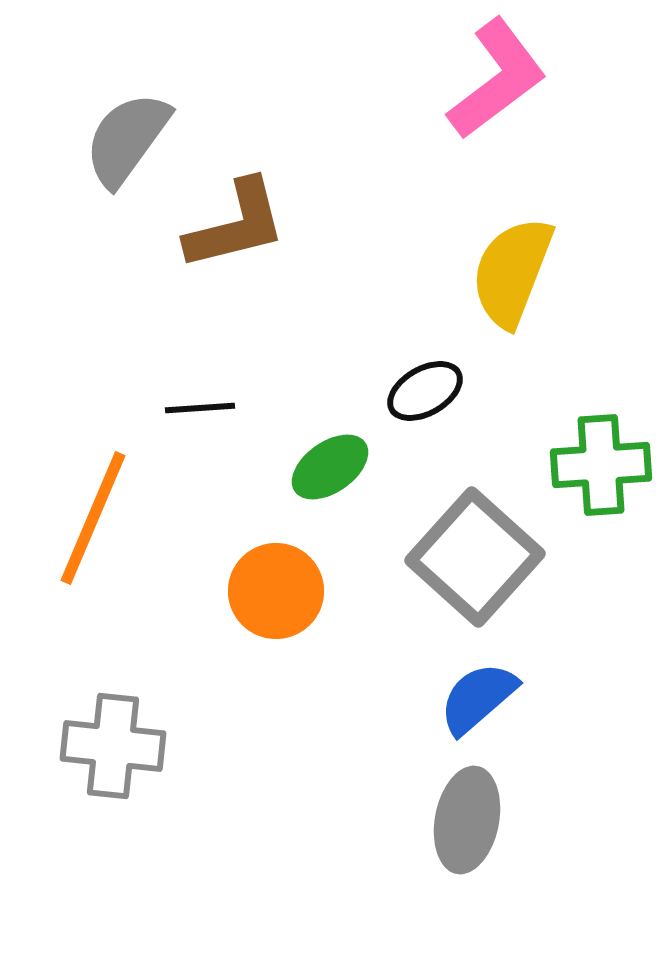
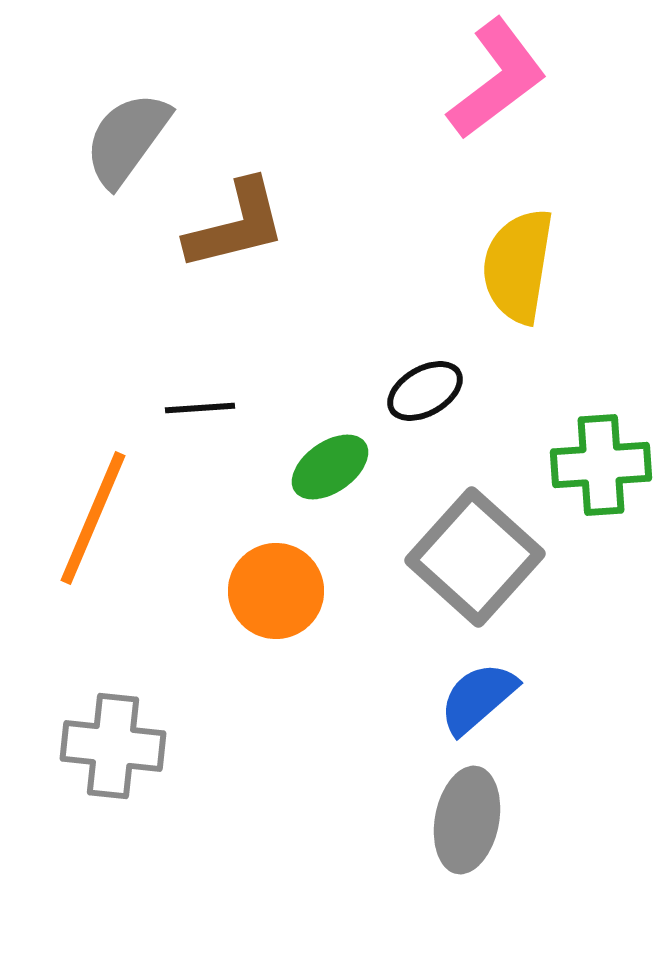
yellow semicircle: moved 6 px right, 6 px up; rotated 12 degrees counterclockwise
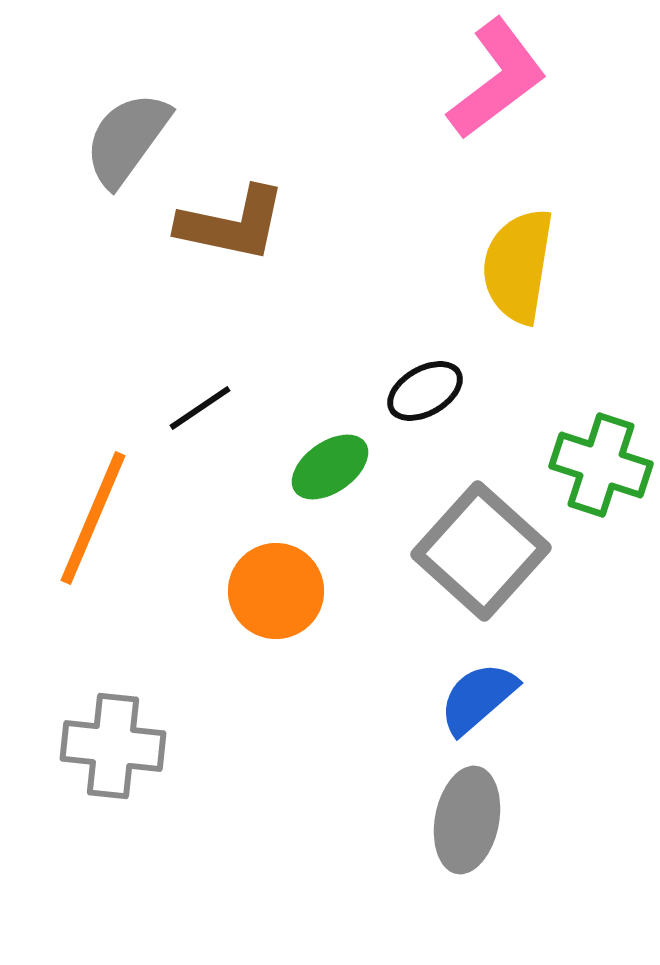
brown L-shape: moved 4 px left, 1 px up; rotated 26 degrees clockwise
black line: rotated 30 degrees counterclockwise
green cross: rotated 22 degrees clockwise
gray square: moved 6 px right, 6 px up
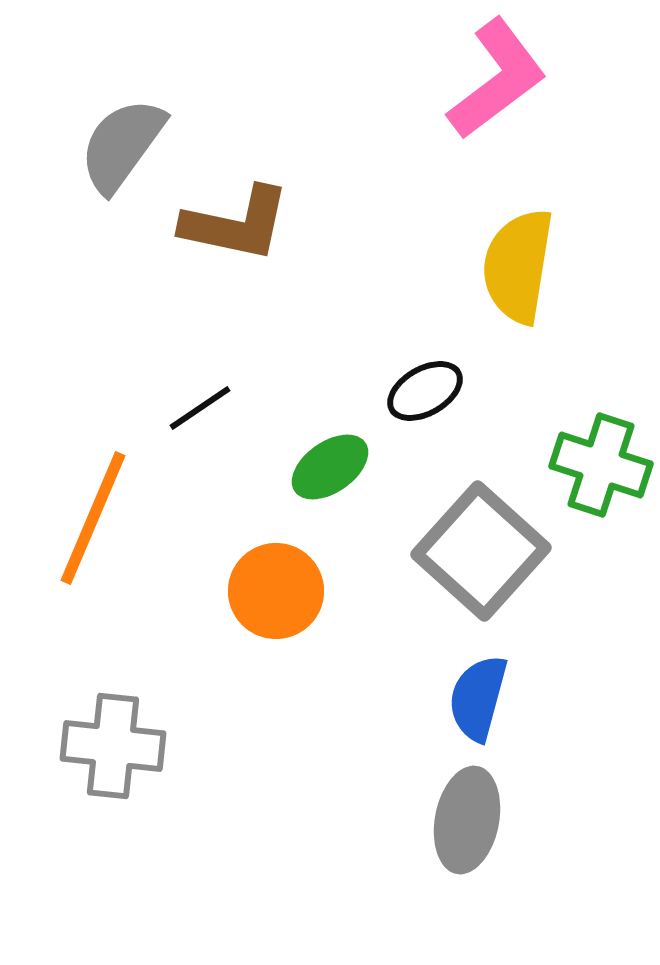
gray semicircle: moved 5 px left, 6 px down
brown L-shape: moved 4 px right
blue semicircle: rotated 34 degrees counterclockwise
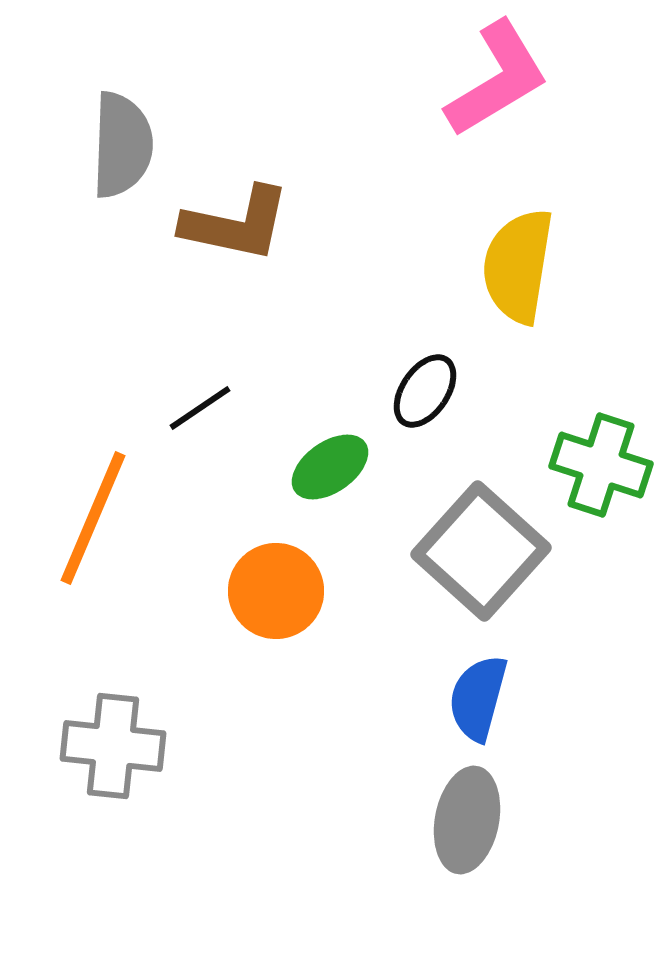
pink L-shape: rotated 6 degrees clockwise
gray semicircle: rotated 146 degrees clockwise
black ellipse: rotated 26 degrees counterclockwise
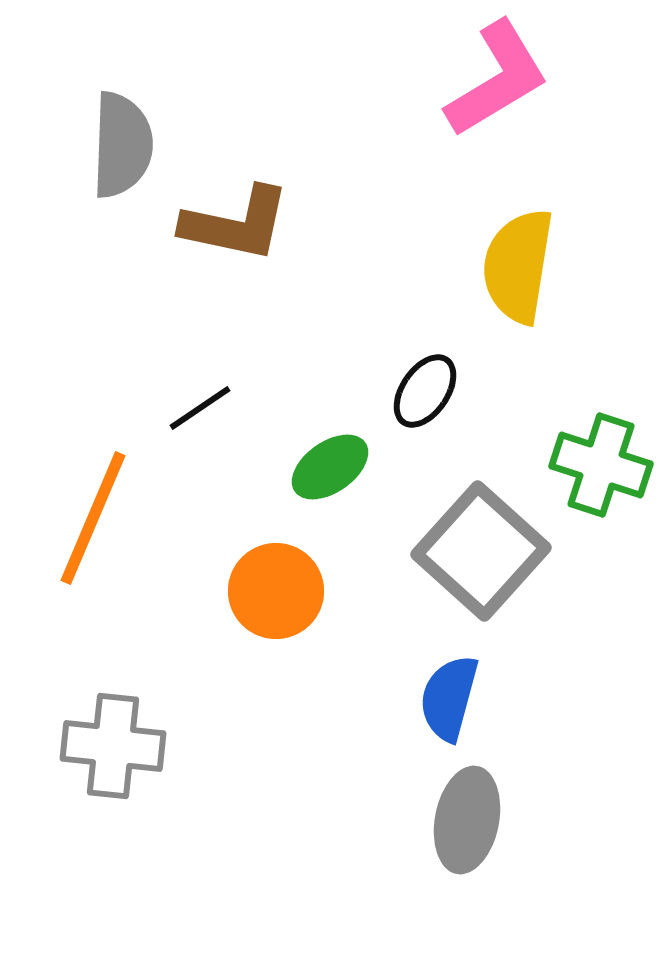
blue semicircle: moved 29 px left
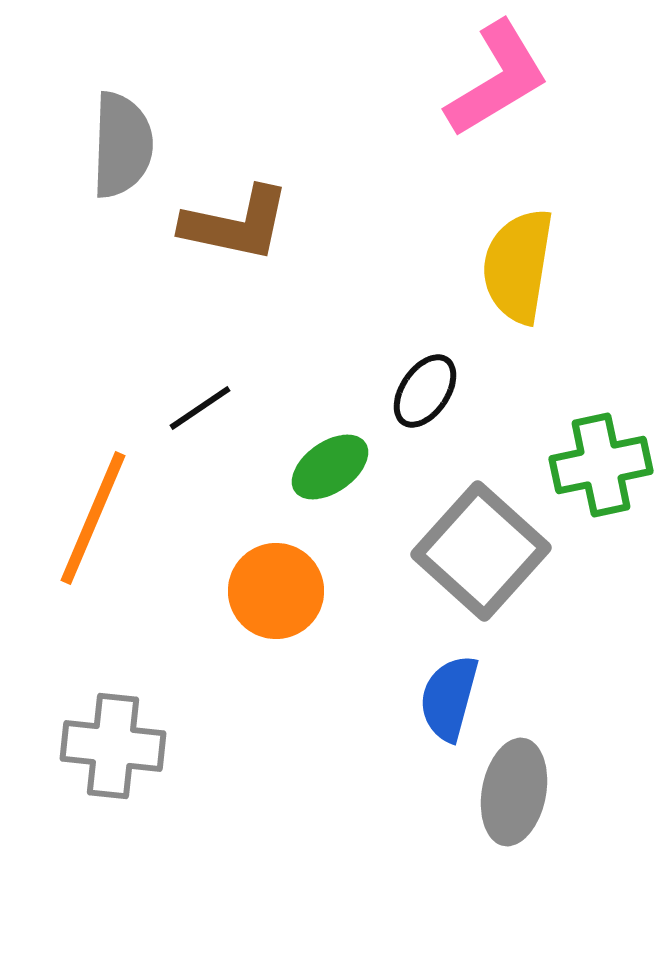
green cross: rotated 30 degrees counterclockwise
gray ellipse: moved 47 px right, 28 px up
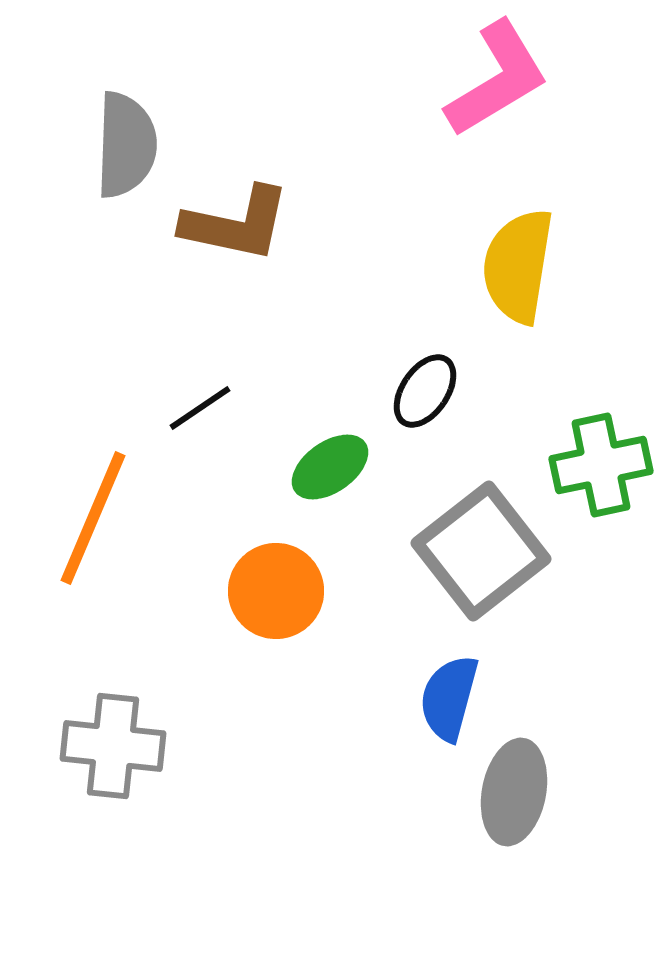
gray semicircle: moved 4 px right
gray square: rotated 10 degrees clockwise
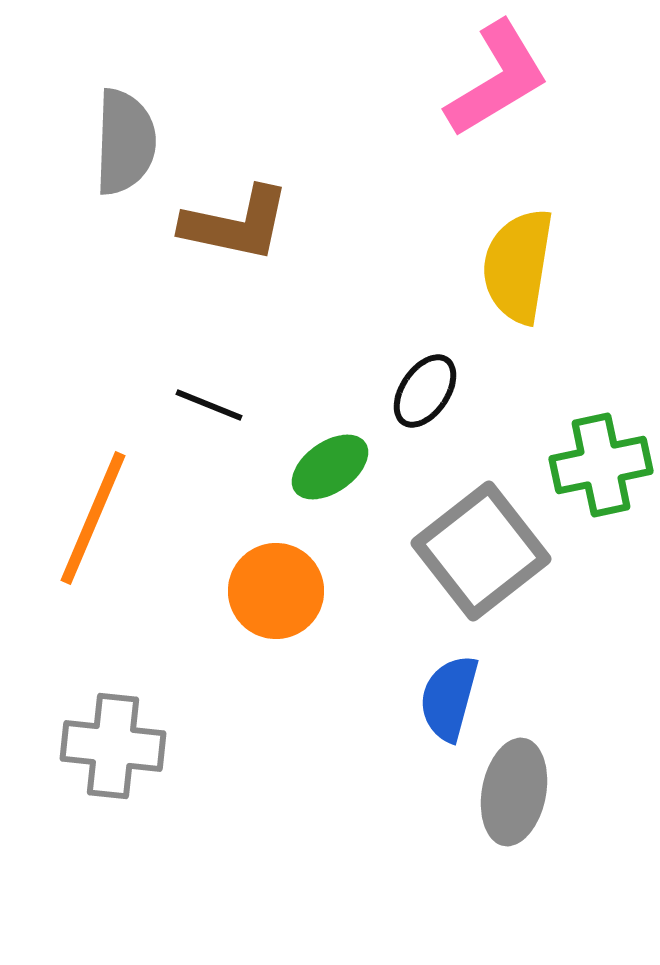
gray semicircle: moved 1 px left, 3 px up
black line: moved 9 px right, 3 px up; rotated 56 degrees clockwise
